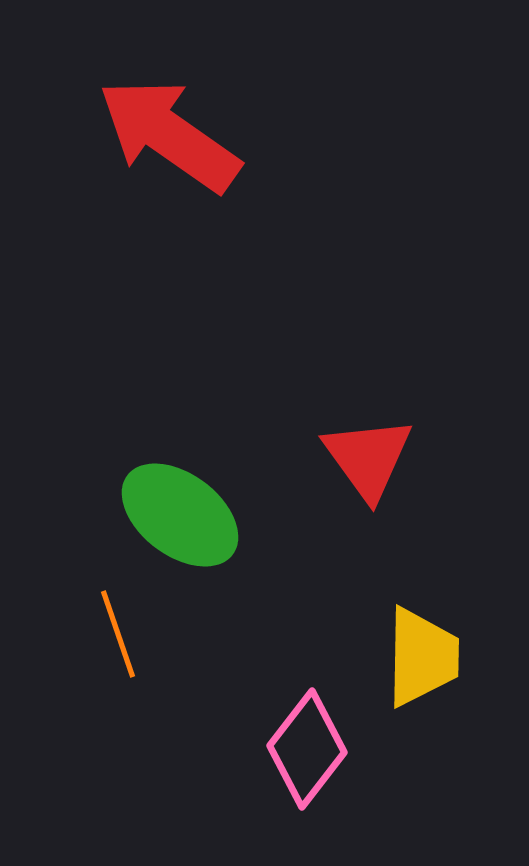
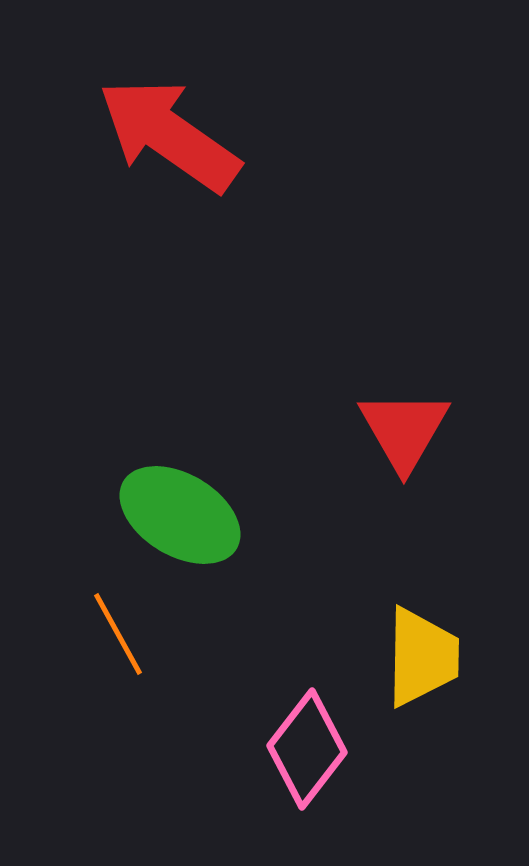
red triangle: moved 36 px right, 28 px up; rotated 6 degrees clockwise
green ellipse: rotated 6 degrees counterclockwise
orange line: rotated 10 degrees counterclockwise
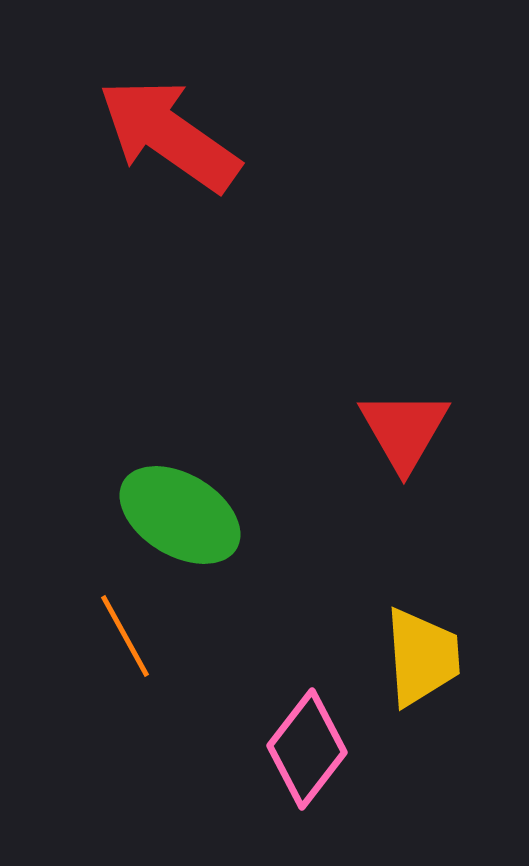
orange line: moved 7 px right, 2 px down
yellow trapezoid: rotated 5 degrees counterclockwise
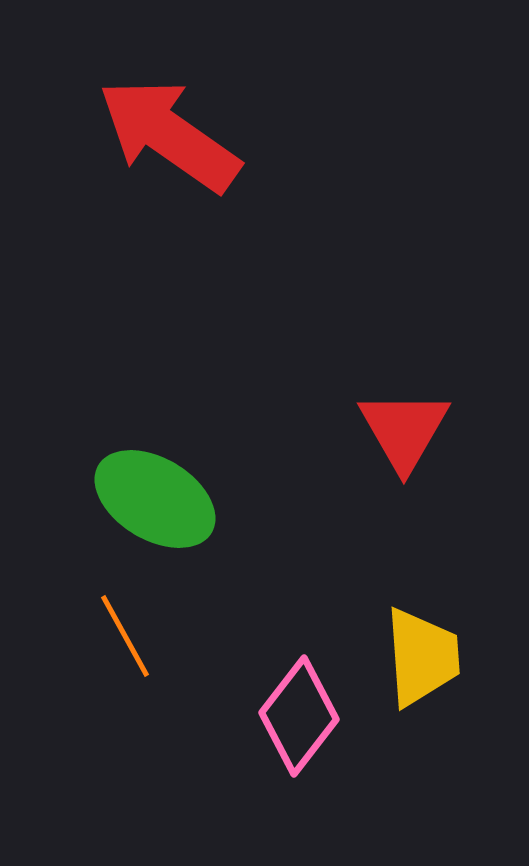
green ellipse: moved 25 px left, 16 px up
pink diamond: moved 8 px left, 33 px up
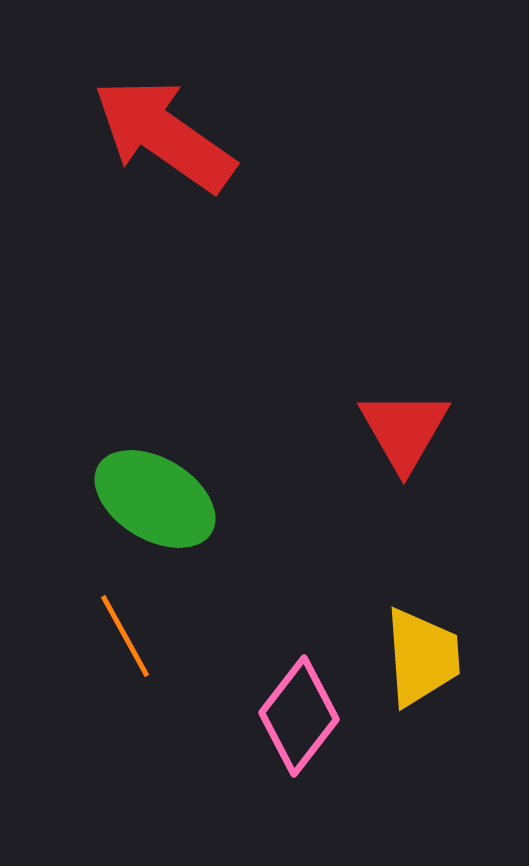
red arrow: moved 5 px left
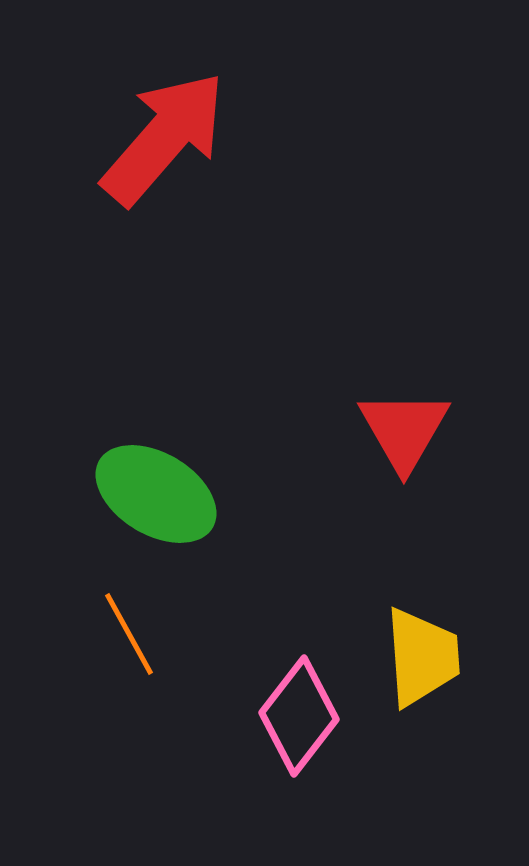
red arrow: moved 3 px down; rotated 96 degrees clockwise
green ellipse: moved 1 px right, 5 px up
orange line: moved 4 px right, 2 px up
